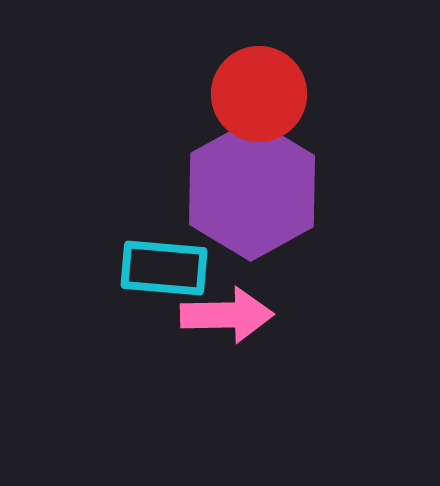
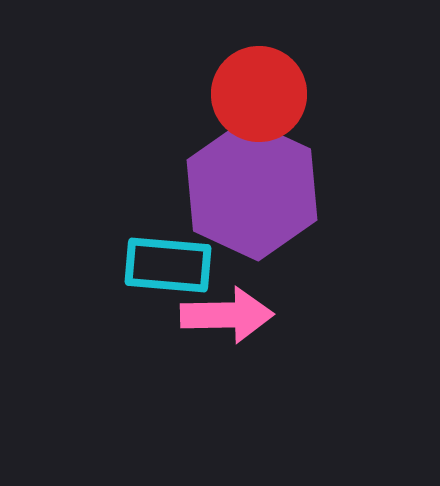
purple hexagon: rotated 6 degrees counterclockwise
cyan rectangle: moved 4 px right, 3 px up
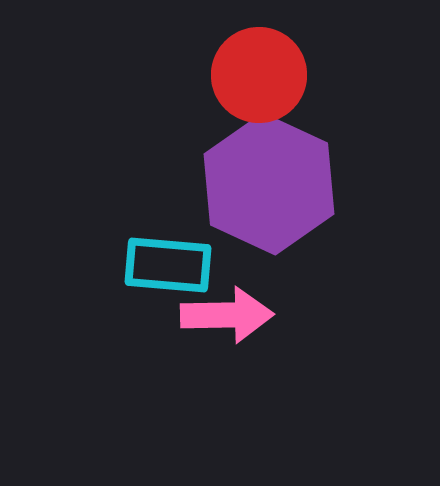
red circle: moved 19 px up
purple hexagon: moved 17 px right, 6 px up
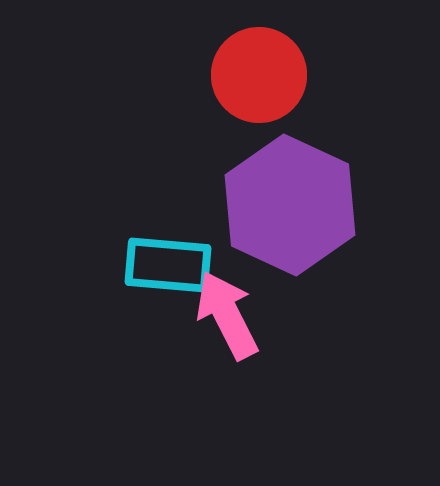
purple hexagon: moved 21 px right, 21 px down
pink arrow: rotated 116 degrees counterclockwise
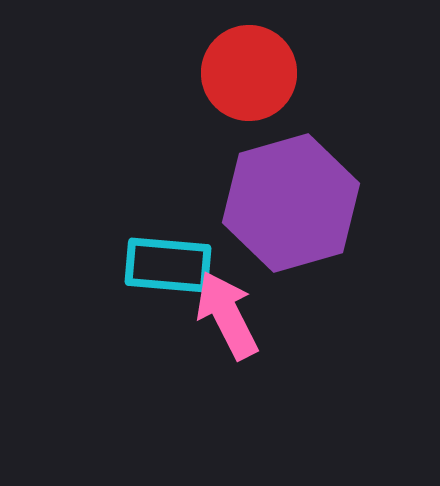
red circle: moved 10 px left, 2 px up
purple hexagon: moved 1 px right, 2 px up; rotated 19 degrees clockwise
